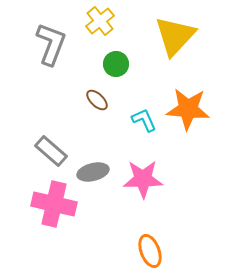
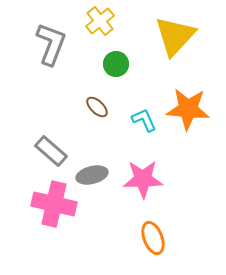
brown ellipse: moved 7 px down
gray ellipse: moved 1 px left, 3 px down
orange ellipse: moved 3 px right, 13 px up
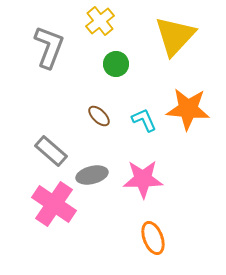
gray L-shape: moved 2 px left, 3 px down
brown ellipse: moved 2 px right, 9 px down
pink cross: rotated 21 degrees clockwise
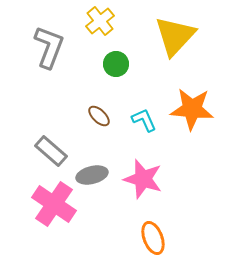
orange star: moved 4 px right
pink star: rotated 18 degrees clockwise
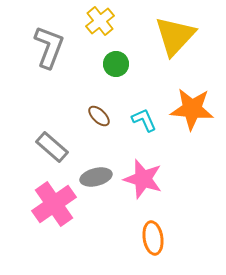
gray rectangle: moved 1 px right, 4 px up
gray ellipse: moved 4 px right, 2 px down
pink cross: rotated 21 degrees clockwise
orange ellipse: rotated 12 degrees clockwise
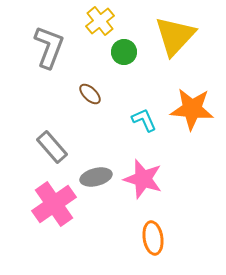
green circle: moved 8 px right, 12 px up
brown ellipse: moved 9 px left, 22 px up
gray rectangle: rotated 8 degrees clockwise
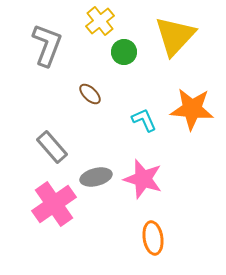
gray L-shape: moved 2 px left, 2 px up
